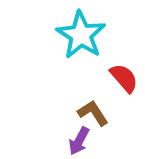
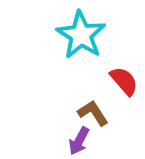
red semicircle: moved 3 px down
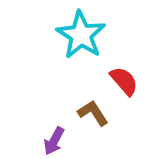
purple arrow: moved 25 px left
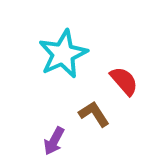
cyan star: moved 18 px left, 19 px down; rotated 15 degrees clockwise
brown L-shape: moved 1 px right, 1 px down
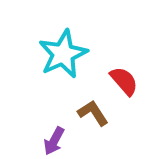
brown L-shape: moved 1 px left, 1 px up
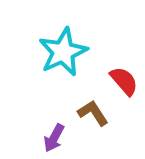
cyan star: moved 2 px up
purple arrow: moved 3 px up
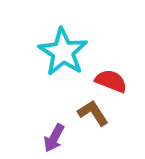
cyan star: rotated 15 degrees counterclockwise
red semicircle: moved 13 px left; rotated 28 degrees counterclockwise
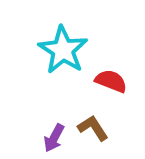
cyan star: moved 2 px up
brown L-shape: moved 15 px down
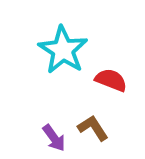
red semicircle: moved 1 px up
purple arrow: rotated 64 degrees counterclockwise
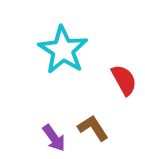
red semicircle: moved 13 px right; rotated 40 degrees clockwise
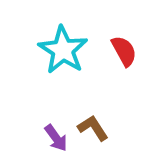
red semicircle: moved 29 px up
purple arrow: moved 2 px right
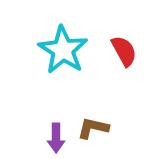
brown L-shape: rotated 44 degrees counterclockwise
purple arrow: rotated 36 degrees clockwise
